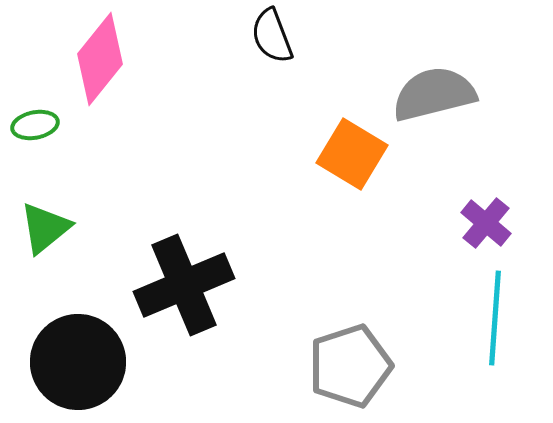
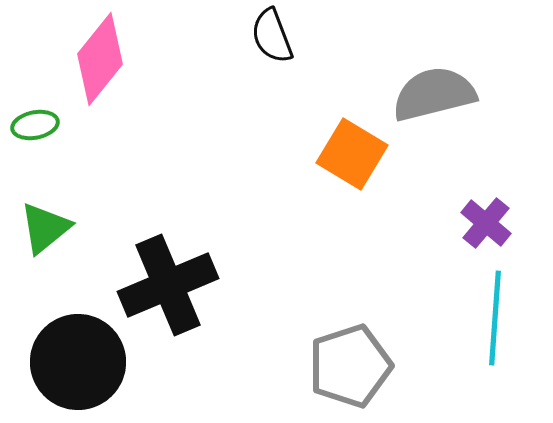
black cross: moved 16 px left
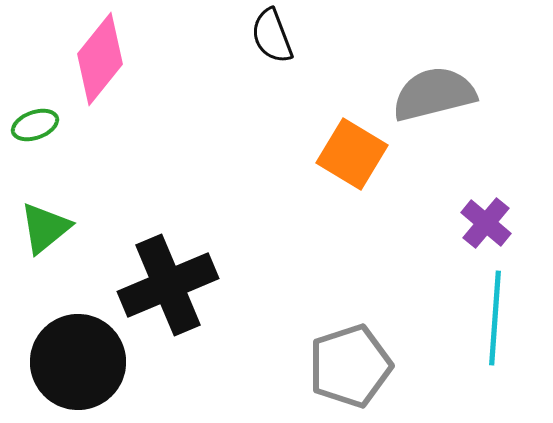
green ellipse: rotated 9 degrees counterclockwise
